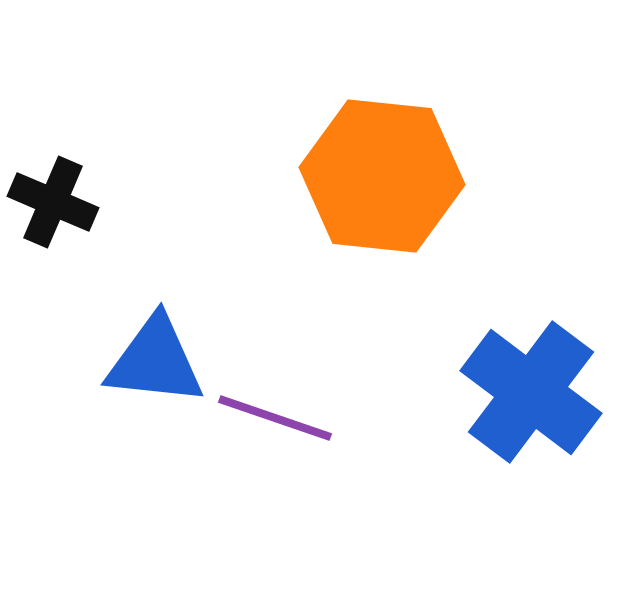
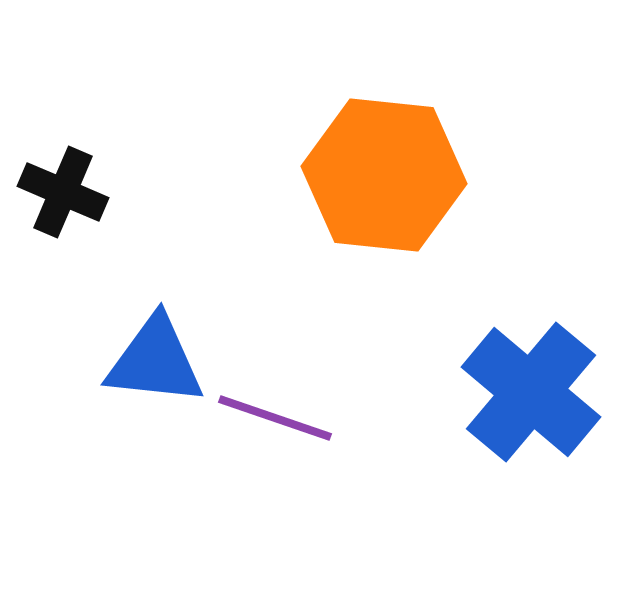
orange hexagon: moved 2 px right, 1 px up
black cross: moved 10 px right, 10 px up
blue cross: rotated 3 degrees clockwise
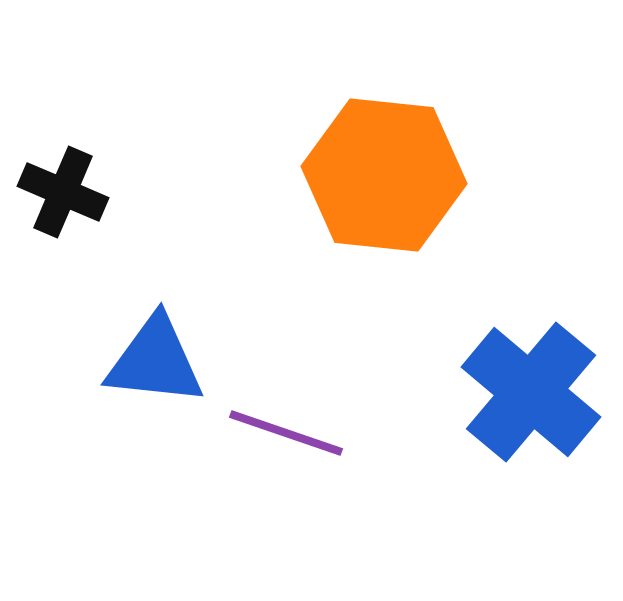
purple line: moved 11 px right, 15 px down
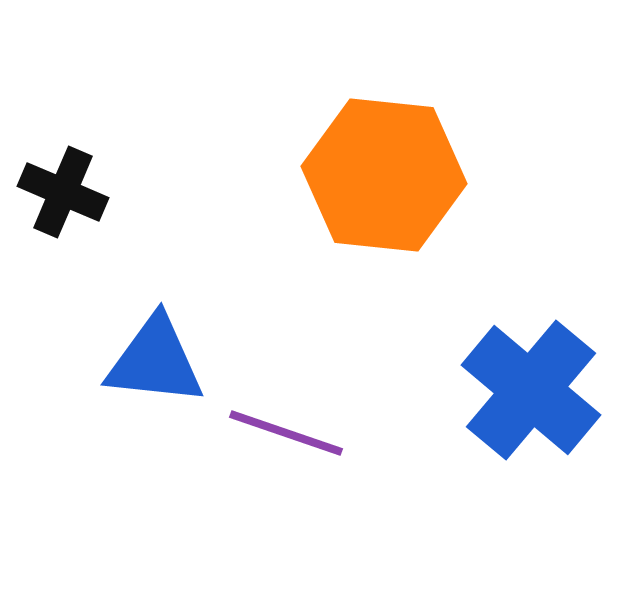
blue cross: moved 2 px up
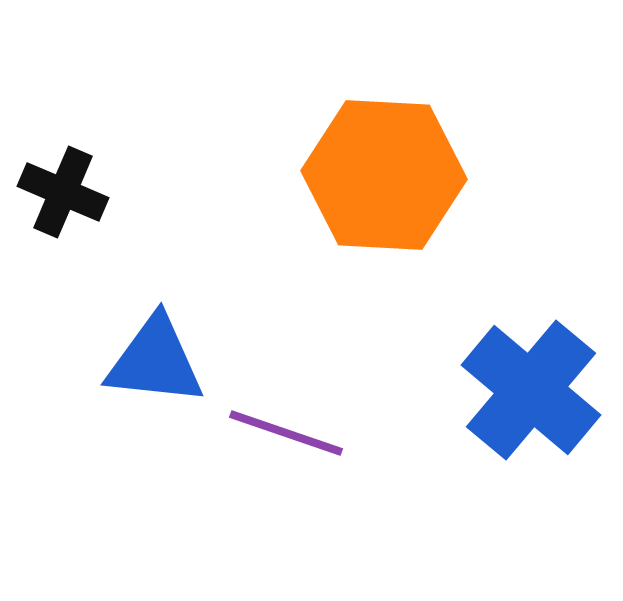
orange hexagon: rotated 3 degrees counterclockwise
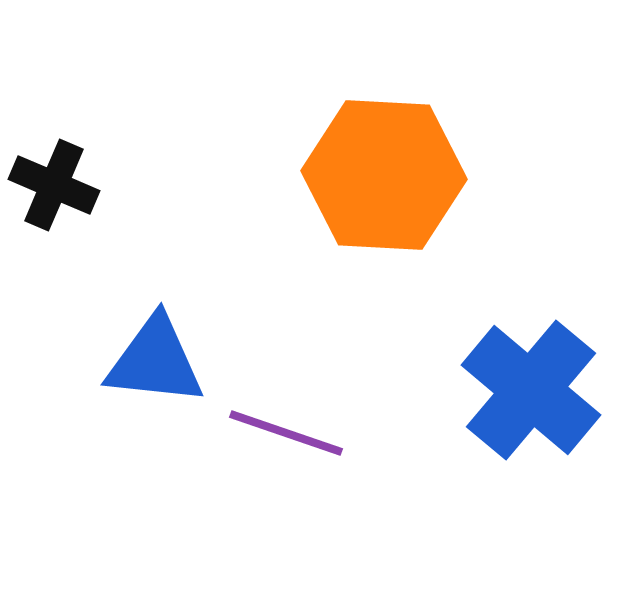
black cross: moved 9 px left, 7 px up
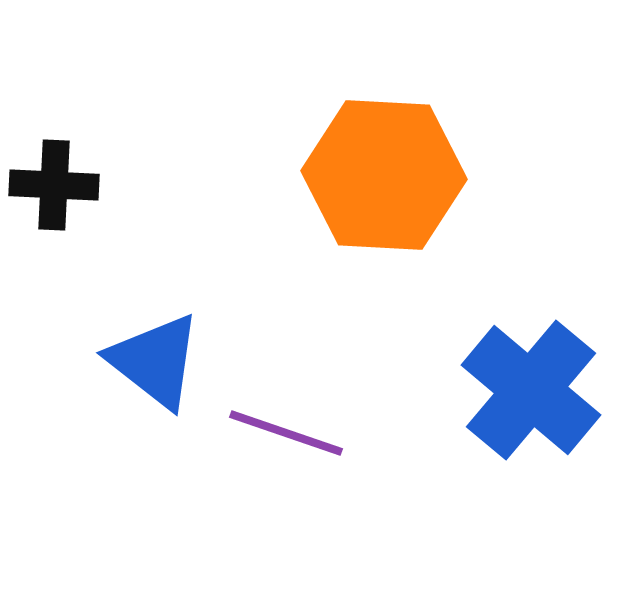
black cross: rotated 20 degrees counterclockwise
blue triangle: rotated 32 degrees clockwise
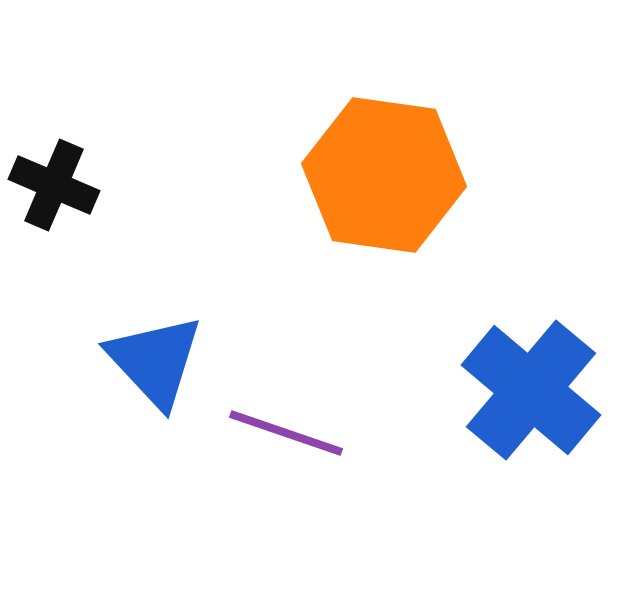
orange hexagon: rotated 5 degrees clockwise
black cross: rotated 20 degrees clockwise
blue triangle: rotated 9 degrees clockwise
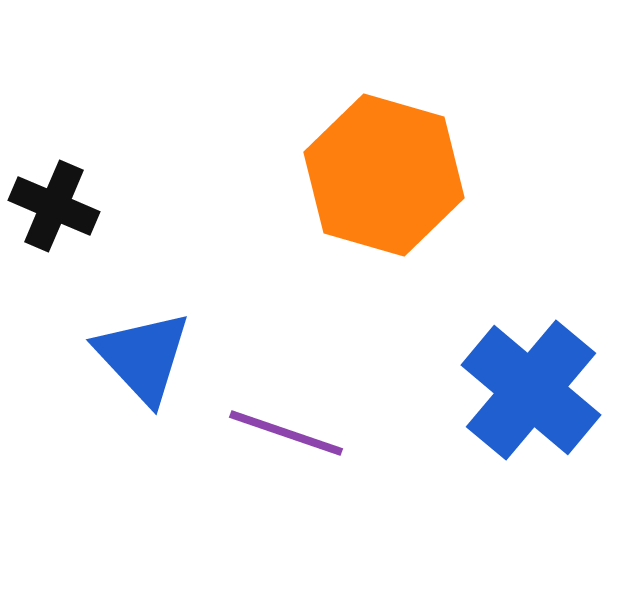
orange hexagon: rotated 8 degrees clockwise
black cross: moved 21 px down
blue triangle: moved 12 px left, 4 px up
